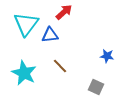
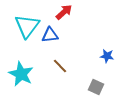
cyan triangle: moved 1 px right, 2 px down
cyan star: moved 3 px left, 1 px down
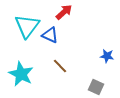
blue triangle: rotated 30 degrees clockwise
